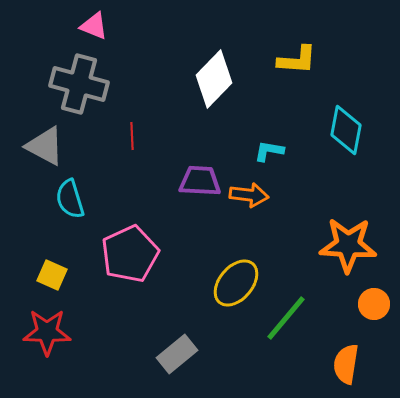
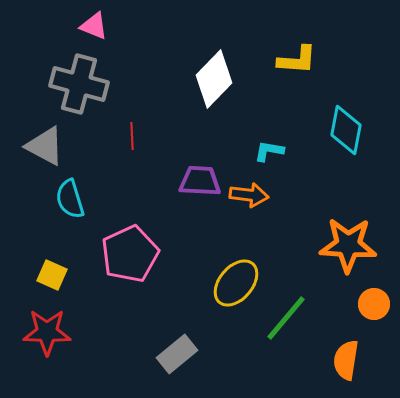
orange semicircle: moved 4 px up
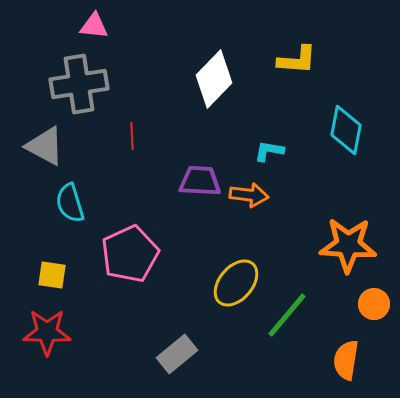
pink triangle: rotated 16 degrees counterclockwise
gray cross: rotated 24 degrees counterclockwise
cyan semicircle: moved 4 px down
yellow square: rotated 16 degrees counterclockwise
green line: moved 1 px right, 3 px up
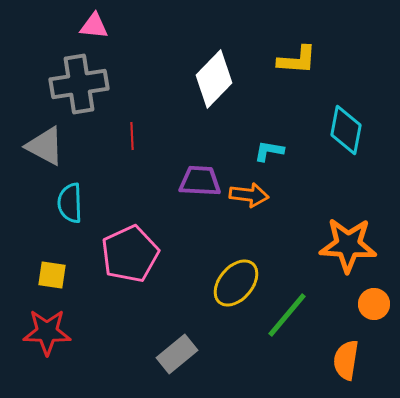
cyan semicircle: rotated 15 degrees clockwise
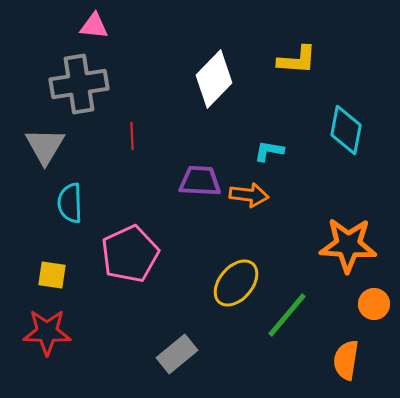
gray triangle: rotated 33 degrees clockwise
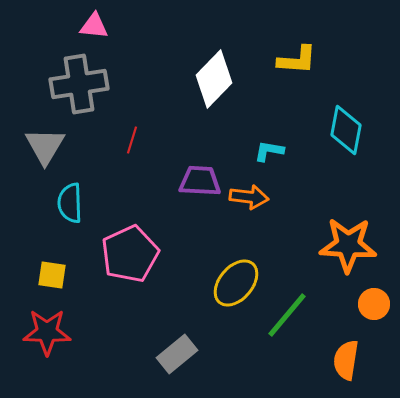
red line: moved 4 px down; rotated 20 degrees clockwise
orange arrow: moved 2 px down
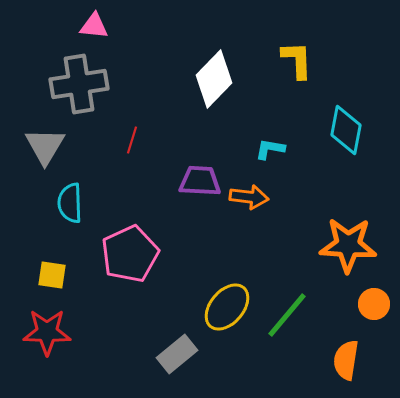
yellow L-shape: rotated 96 degrees counterclockwise
cyan L-shape: moved 1 px right, 2 px up
yellow ellipse: moved 9 px left, 24 px down
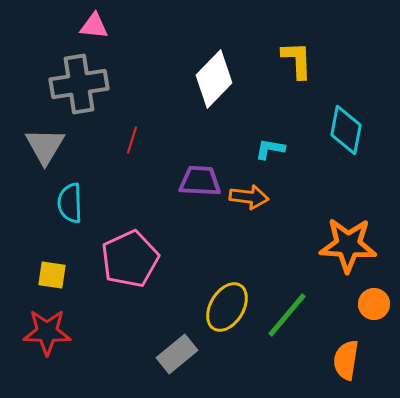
pink pentagon: moved 5 px down
yellow ellipse: rotated 9 degrees counterclockwise
